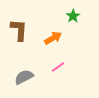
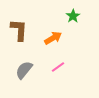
gray semicircle: moved 7 px up; rotated 24 degrees counterclockwise
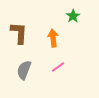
brown L-shape: moved 3 px down
orange arrow: rotated 66 degrees counterclockwise
gray semicircle: rotated 18 degrees counterclockwise
